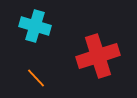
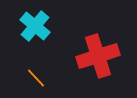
cyan cross: rotated 24 degrees clockwise
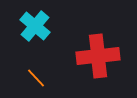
red cross: rotated 12 degrees clockwise
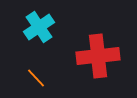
cyan cross: moved 4 px right, 1 px down; rotated 16 degrees clockwise
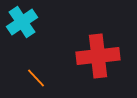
cyan cross: moved 17 px left, 5 px up
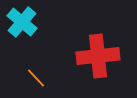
cyan cross: rotated 16 degrees counterclockwise
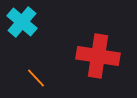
red cross: rotated 15 degrees clockwise
